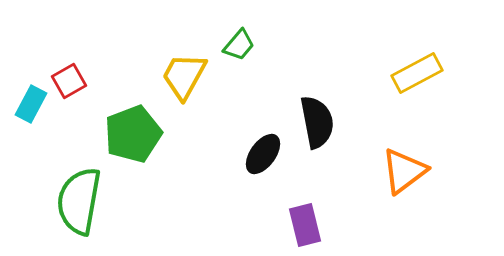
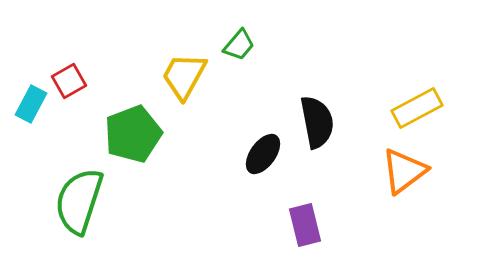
yellow rectangle: moved 35 px down
green semicircle: rotated 8 degrees clockwise
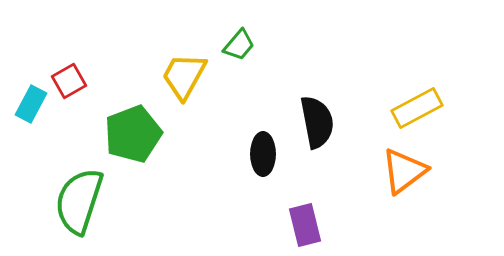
black ellipse: rotated 36 degrees counterclockwise
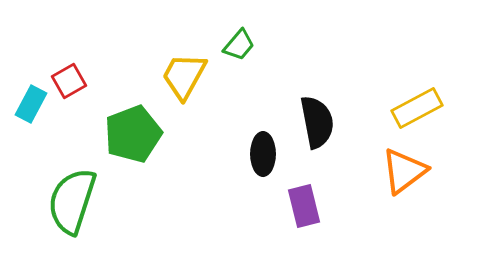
green semicircle: moved 7 px left
purple rectangle: moved 1 px left, 19 px up
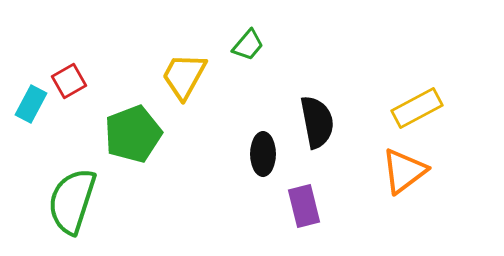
green trapezoid: moved 9 px right
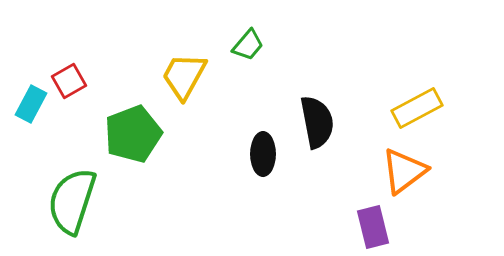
purple rectangle: moved 69 px right, 21 px down
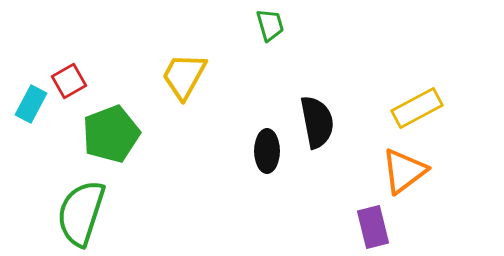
green trapezoid: moved 22 px right, 20 px up; rotated 56 degrees counterclockwise
green pentagon: moved 22 px left
black ellipse: moved 4 px right, 3 px up
green semicircle: moved 9 px right, 12 px down
